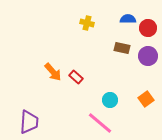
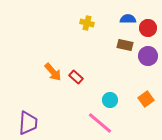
brown rectangle: moved 3 px right, 3 px up
purple trapezoid: moved 1 px left, 1 px down
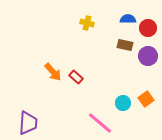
cyan circle: moved 13 px right, 3 px down
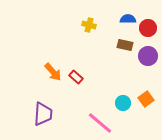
yellow cross: moved 2 px right, 2 px down
purple trapezoid: moved 15 px right, 9 px up
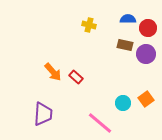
purple circle: moved 2 px left, 2 px up
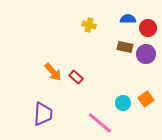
brown rectangle: moved 2 px down
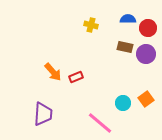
yellow cross: moved 2 px right
red rectangle: rotated 64 degrees counterclockwise
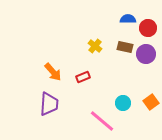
yellow cross: moved 4 px right, 21 px down; rotated 24 degrees clockwise
red rectangle: moved 7 px right
orange square: moved 5 px right, 3 px down
purple trapezoid: moved 6 px right, 10 px up
pink line: moved 2 px right, 2 px up
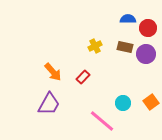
yellow cross: rotated 24 degrees clockwise
red rectangle: rotated 24 degrees counterclockwise
purple trapezoid: rotated 25 degrees clockwise
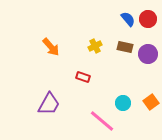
blue semicircle: rotated 49 degrees clockwise
red circle: moved 9 px up
purple circle: moved 2 px right
orange arrow: moved 2 px left, 25 px up
red rectangle: rotated 64 degrees clockwise
